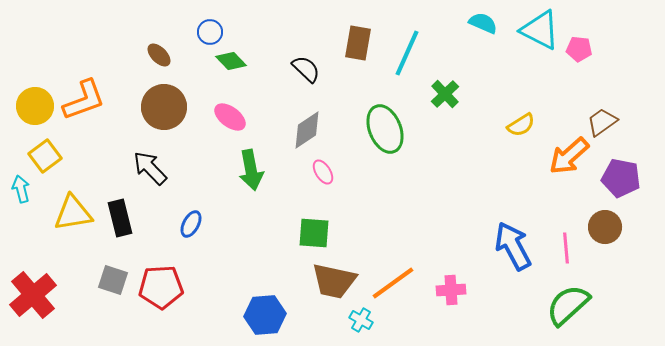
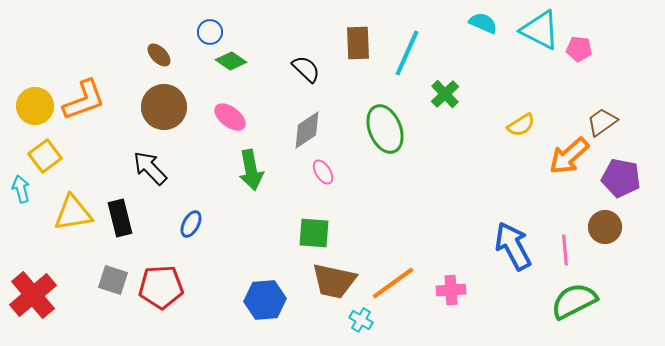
brown rectangle at (358, 43): rotated 12 degrees counterclockwise
green diamond at (231, 61): rotated 12 degrees counterclockwise
pink line at (566, 248): moved 1 px left, 2 px down
green semicircle at (568, 305): moved 6 px right, 4 px up; rotated 15 degrees clockwise
blue hexagon at (265, 315): moved 15 px up
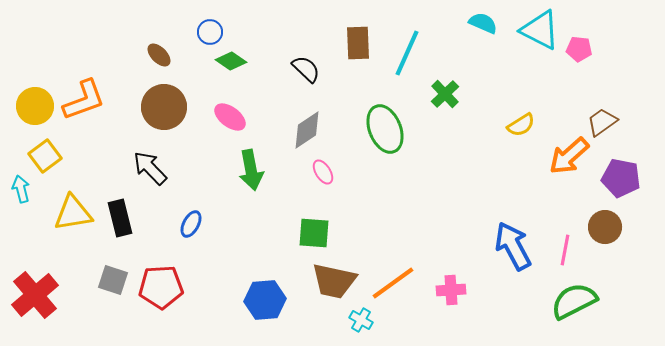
pink line at (565, 250): rotated 16 degrees clockwise
red cross at (33, 295): moved 2 px right
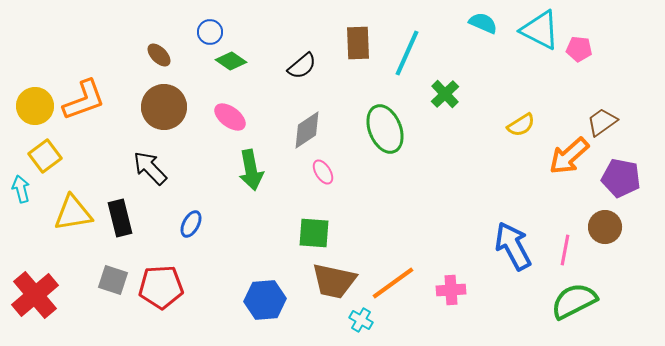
black semicircle at (306, 69): moved 4 px left, 3 px up; rotated 96 degrees clockwise
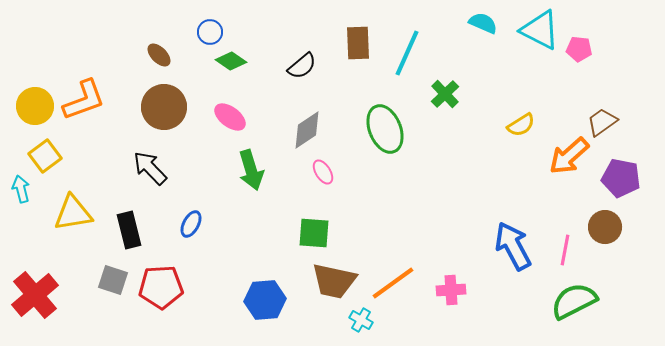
green arrow at (251, 170): rotated 6 degrees counterclockwise
black rectangle at (120, 218): moved 9 px right, 12 px down
